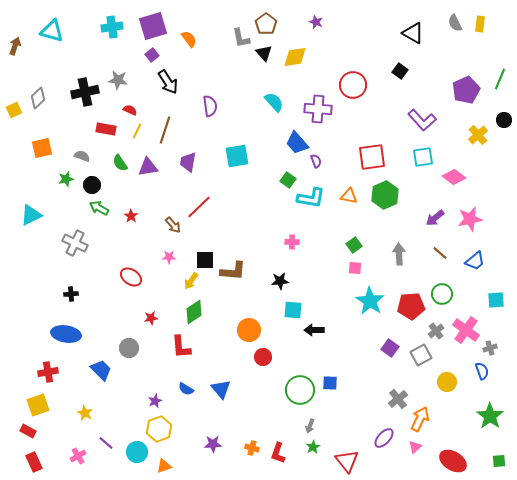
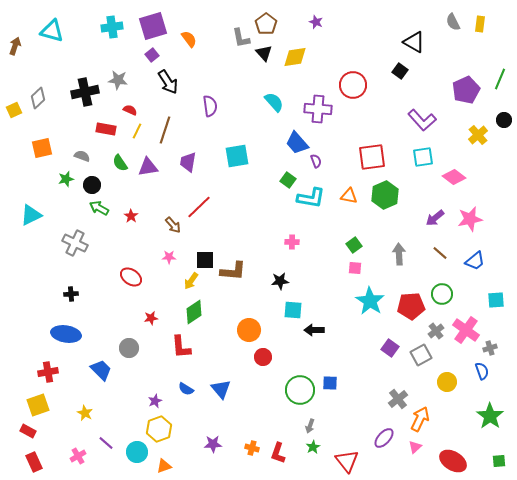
gray semicircle at (455, 23): moved 2 px left, 1 px up
black triangle at (413, 33): moved 1 px right, 9 px down
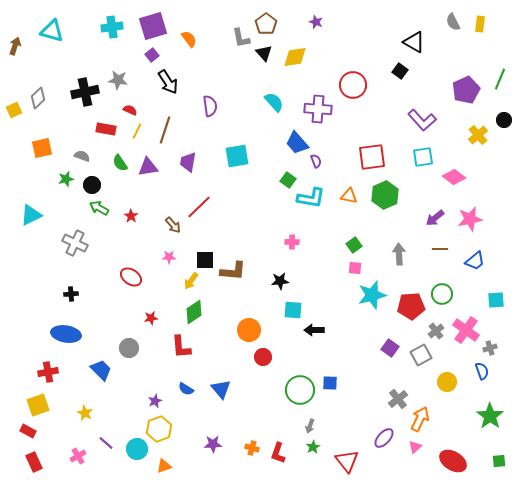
brown line at (440, 253): moved 4 px up; rotated 42 degrees counterclockwise
cyan star at (370, 301): moved 2 px right, 6 px up; rotated 24 degrees clockwise
cyan circle at (137, 452): moved 3 px up
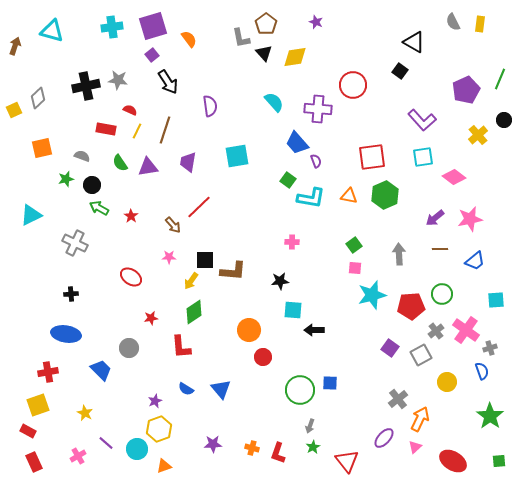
black cross at (85, 92): moved 1 px right, 6 px up
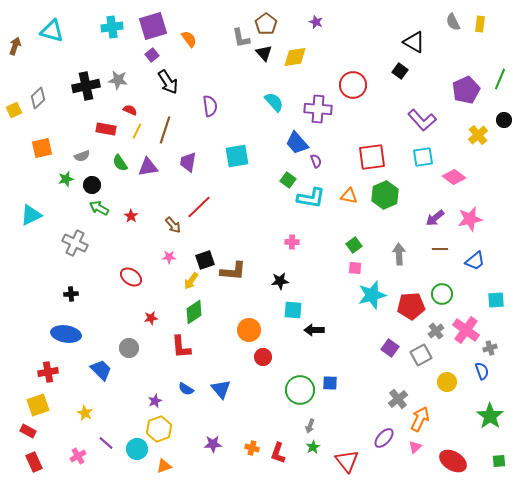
gray semicircle at (82, 156): rotated 140 degrees clockwise
black square at (205, 260): rotated 18 degrees counterclockwise
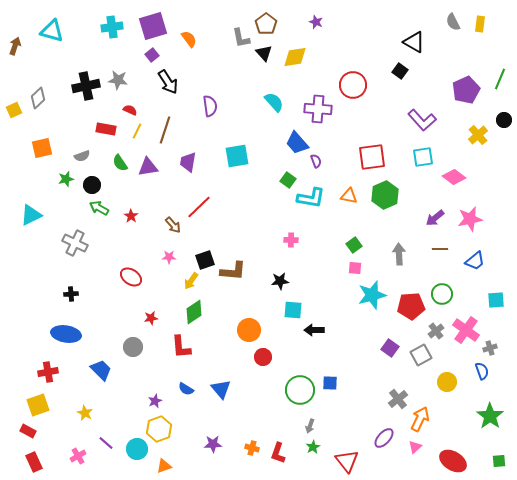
pink cross at (292, 242): moved 1 px left, 2 px up
gray circle at (129, 348): moved 4 px right, 1 px up
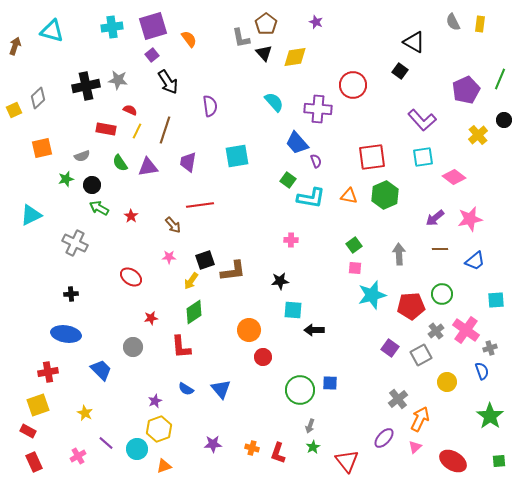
red line at (199, 207): moved 1 px right, 2 px up; rotated 36 degrees clockwise
brown L-shape at (233, 271): rotated 12 degrees counterclockwise
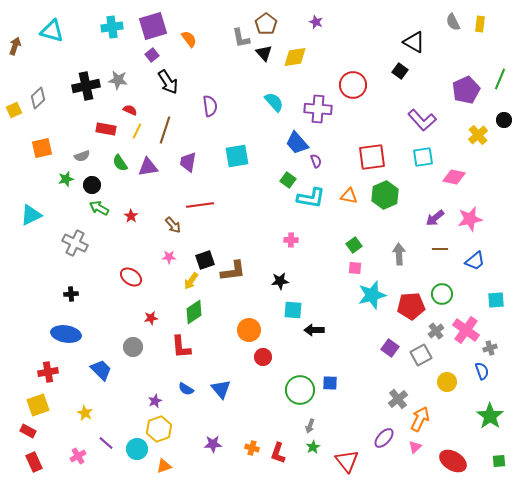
pink diamond at (454, 177): rotated 25 degrees counterclockwise
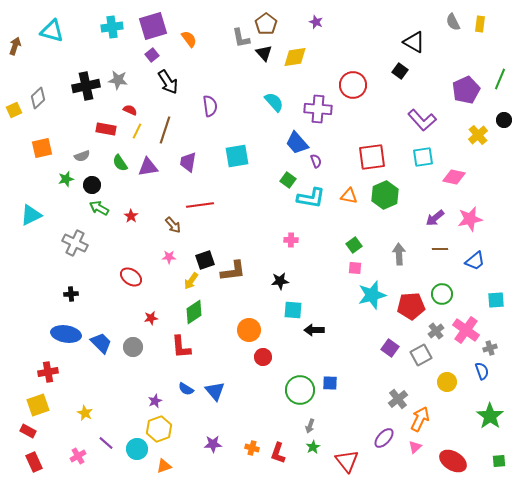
blue trapezoid at (101, 370): moved 27 px up
blue triangle at (221, 389): moved 6 px left, 2 px down
